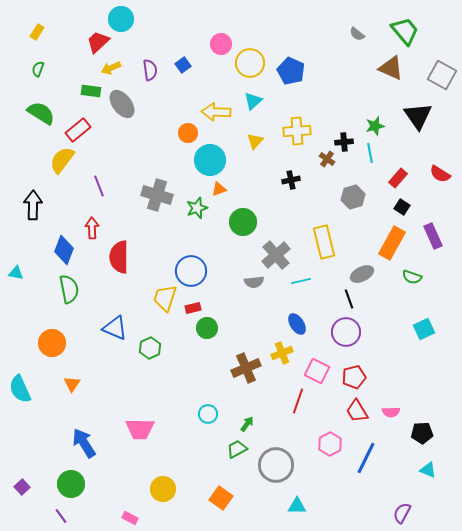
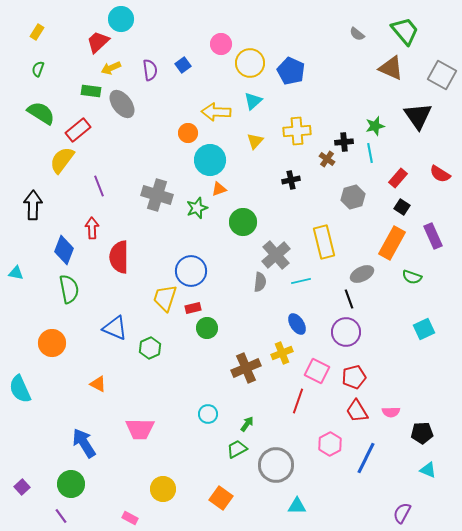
gray semicircle at (254, 282): moved 6 px right; rotated 78 degrees counterclockwise
orange triangle at (72, 384): moved 26 px right; rotated 36 degrees counterclockwise
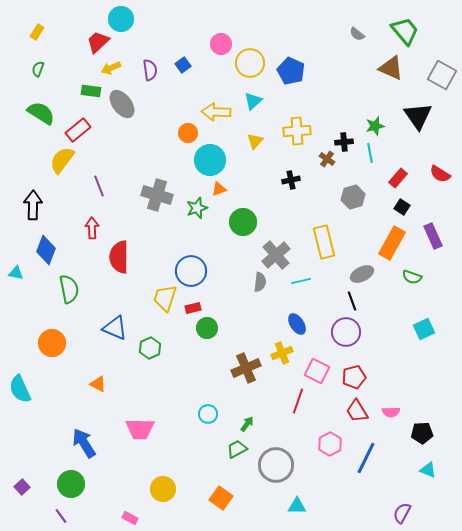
blue diamond at (64, 250): moved 18 px left
black line at (349, 299): moved 3 px right, 2 px down
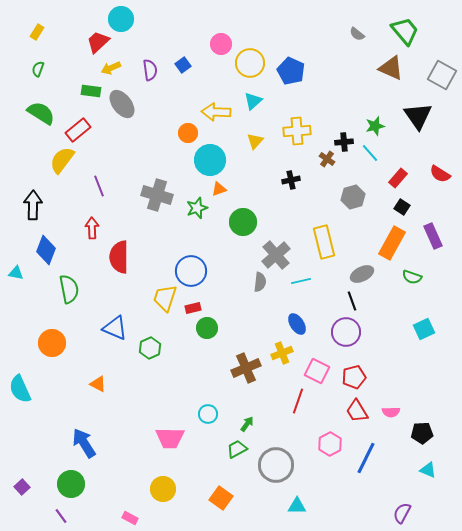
cyan line at (370, 153): rotated 30 degrees counterclockwise
pink trapezoid at (140, 429): moved 30 px right, 9 px down
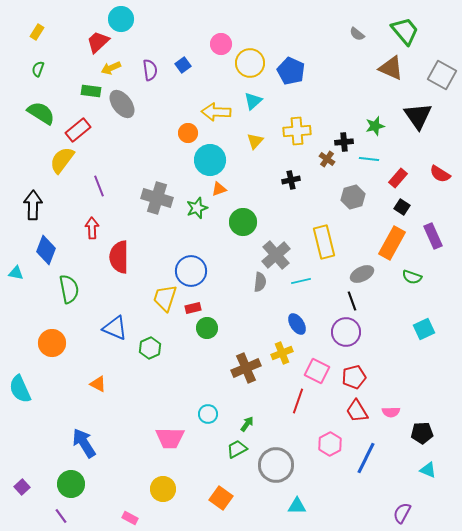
cyan line at (370, 153): moved 1 px left, 6 px down; rotated 42 degrees counterclockwise
gray cross at (157, 195): moved 3 px down
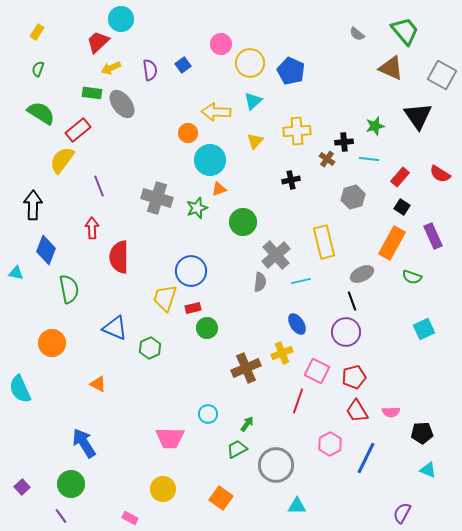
green rectangle at (91, 91): moved 1 px right, 2 px down
red rectangle at (398, 178): moved 2 px right, 1 px up
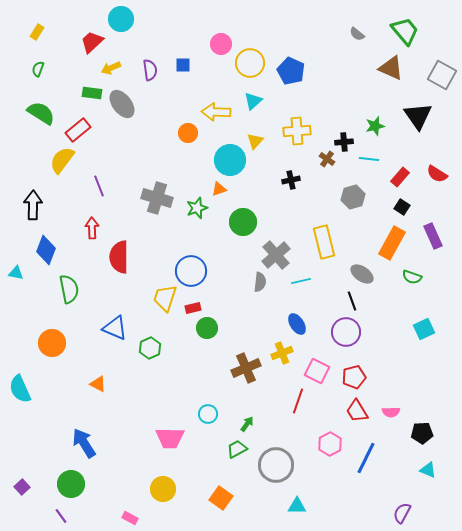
red trapezoid at (98, 42): moved 6 px left
blue square at (183, 65): rotated 35 degrees clockwise
cyan circle at (210, 160): moved 20 px right
red semicircle at (440, 174): moved 3 px left
gray ellipse at (362, 274): rotated 60 degrees clockwise
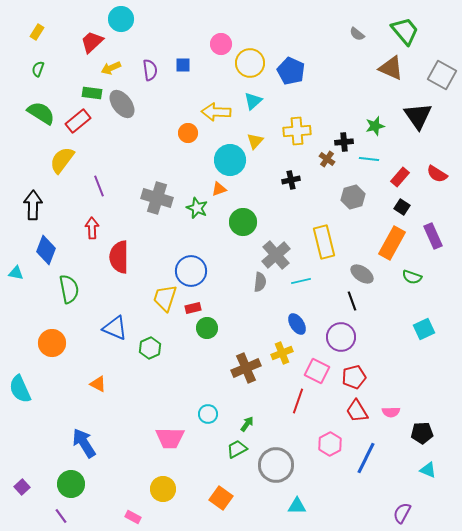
red rectangle at (78, 130): moved 9 px up
green star at (197, 208): rotated 30 degrees counterclockwise
purple circle at (346, 332): moved 5 px left, 5 px down
pink rectangle at (130, 518): moved 3 px right, 1 px up
